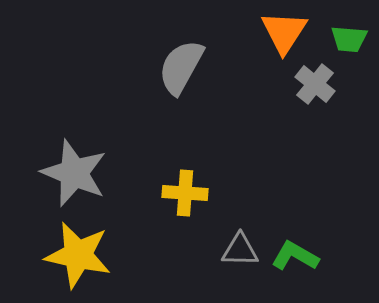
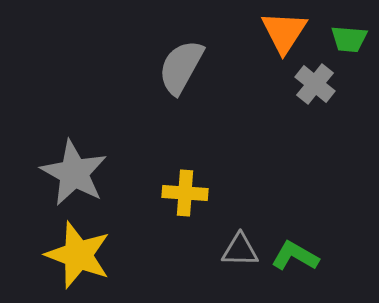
gray star: rotated 6 degrees clockwise
yellow star: rotated 8 degrees clockwise
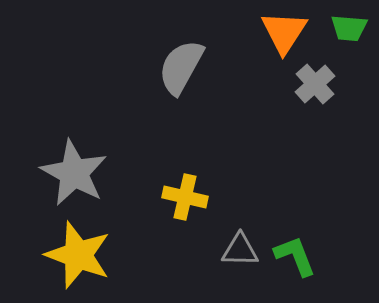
green trapezoid: moved 11 px up
gray cross: rotated 9 degrees clockwise
yellow cross: moved 4 px down; rotated 9 degrees clockwise
green L-shape: rotated 39 degrees clockwise
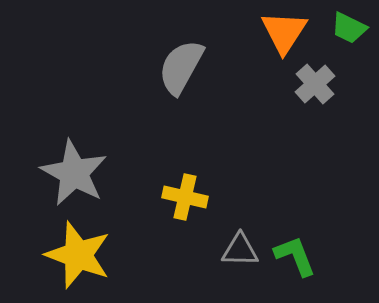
green trapezoid: rotated 21 degrees clockwise
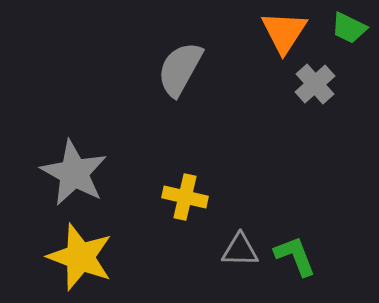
gray semicircle: moved 1 px left, 2 px down
yellow star: moved 2 px right, 2 px down
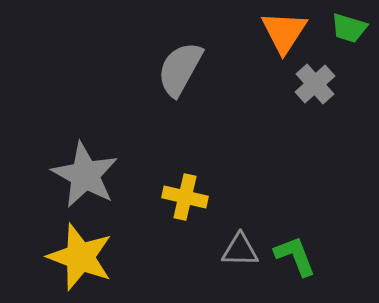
green trapezoid: rotated 9 degrees counterclockwise
gray star: moved 11 px right, 2 px down
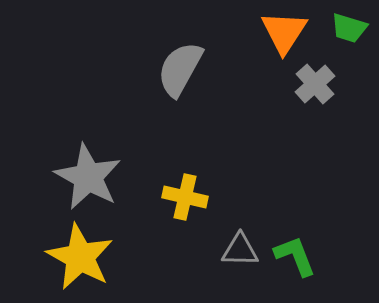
gray star: moved 3 px right, 2 px down
yellow star: rotated 8 degrees clockwise
